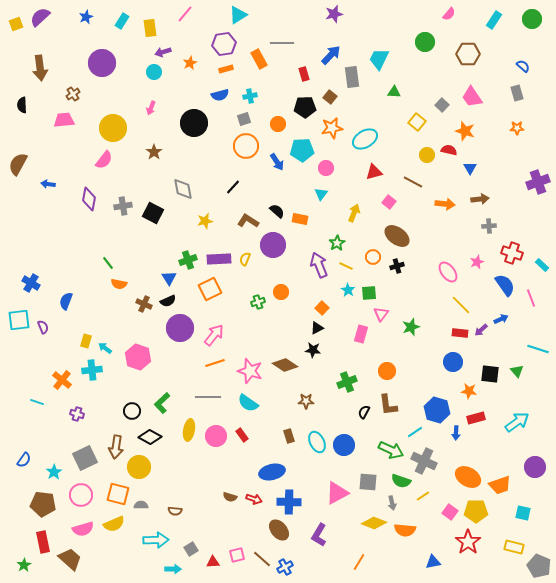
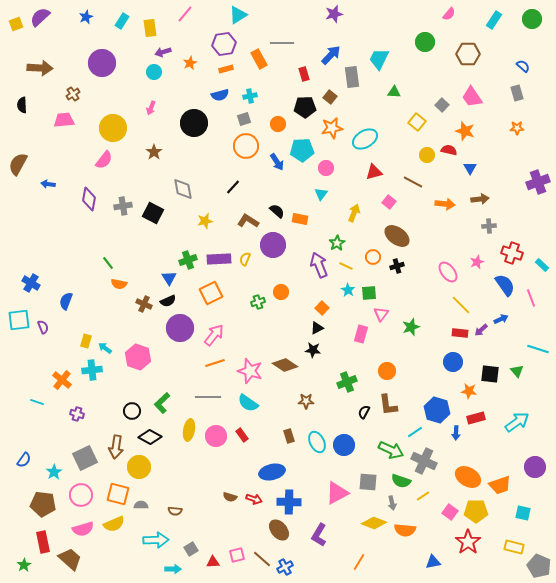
brown arrow at (40, 68): rotated 80 degrees counterclockwise
orange square at (210, 289): moved 1 px right, 4 px down
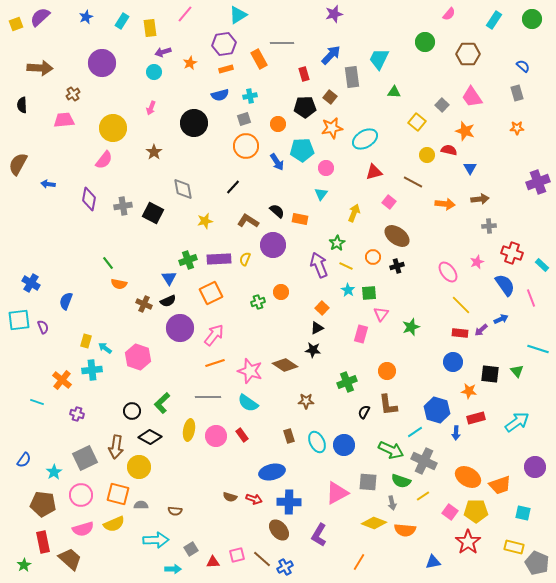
gray pentagon at (539, 566): moved 2 px left, 3 px up
